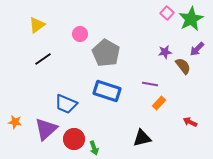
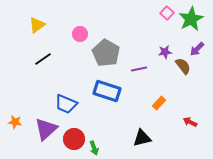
purple line: moved 11 px left, 15 px up; rotated 21 degrees counterclockwise
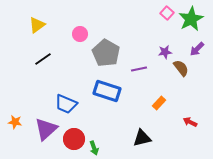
brown semicircle: moved 2 px left, 2 px down
